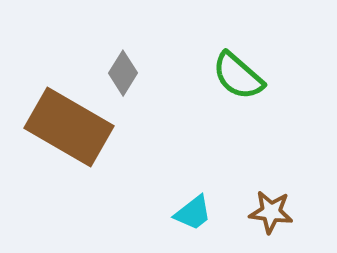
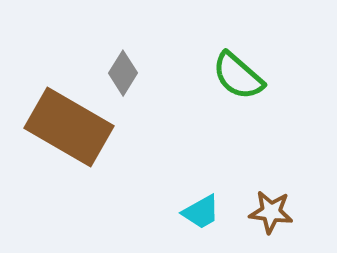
cyan trapezoid: moved 8 px right, 1 px up; rotated 9 degrees clockwise
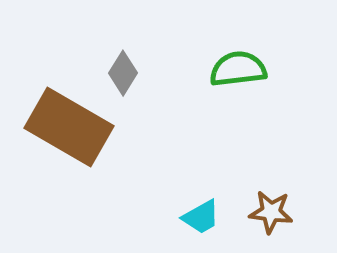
green semicircle: moved 7 px up; rotated 132 degrees clockwise
cyan trapezoid: moved 5 px down
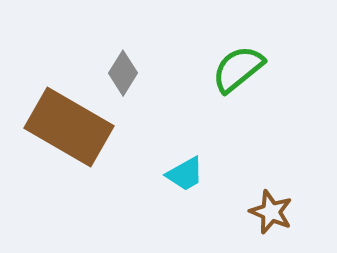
green semicircle: rotated 32 degrees counterclockwise
brown star: rotated 15 degrees clockwise
cyan trapezoid: moved 16 px left, 43 px up
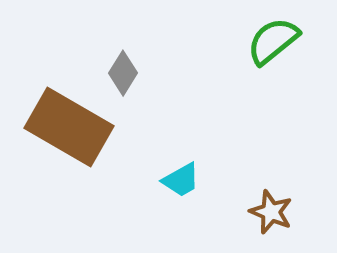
green semicircle: moved 35 px right, 28 px up
cyan trapezoid: moved 4 px left, 6 px down
